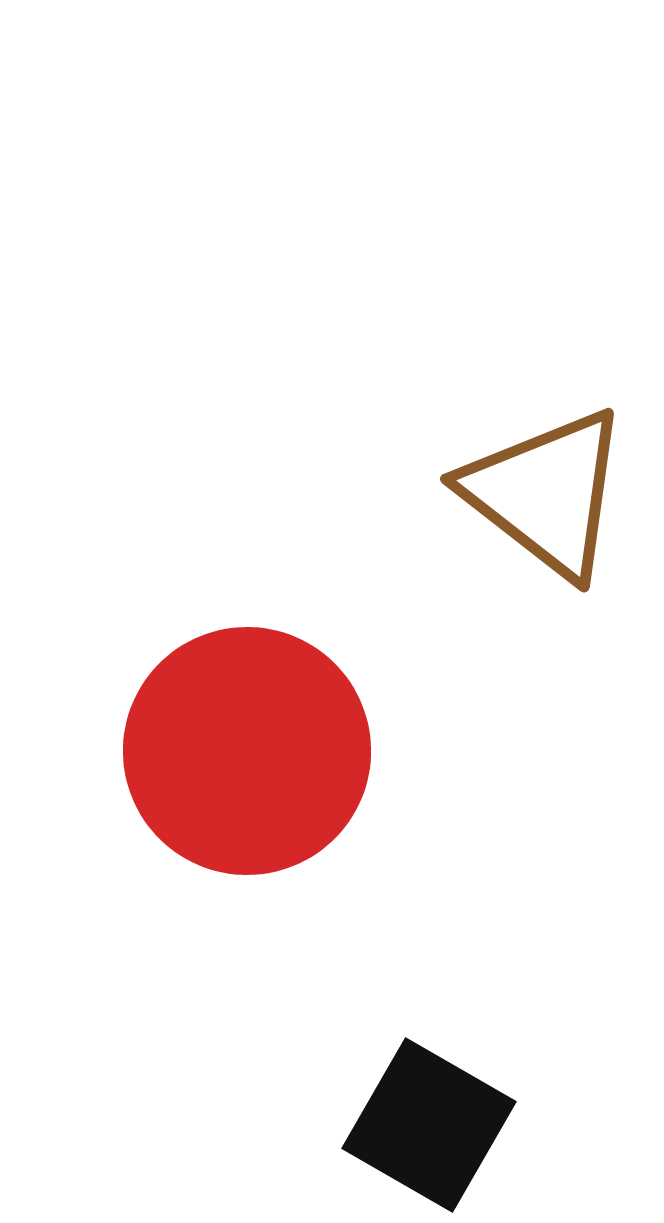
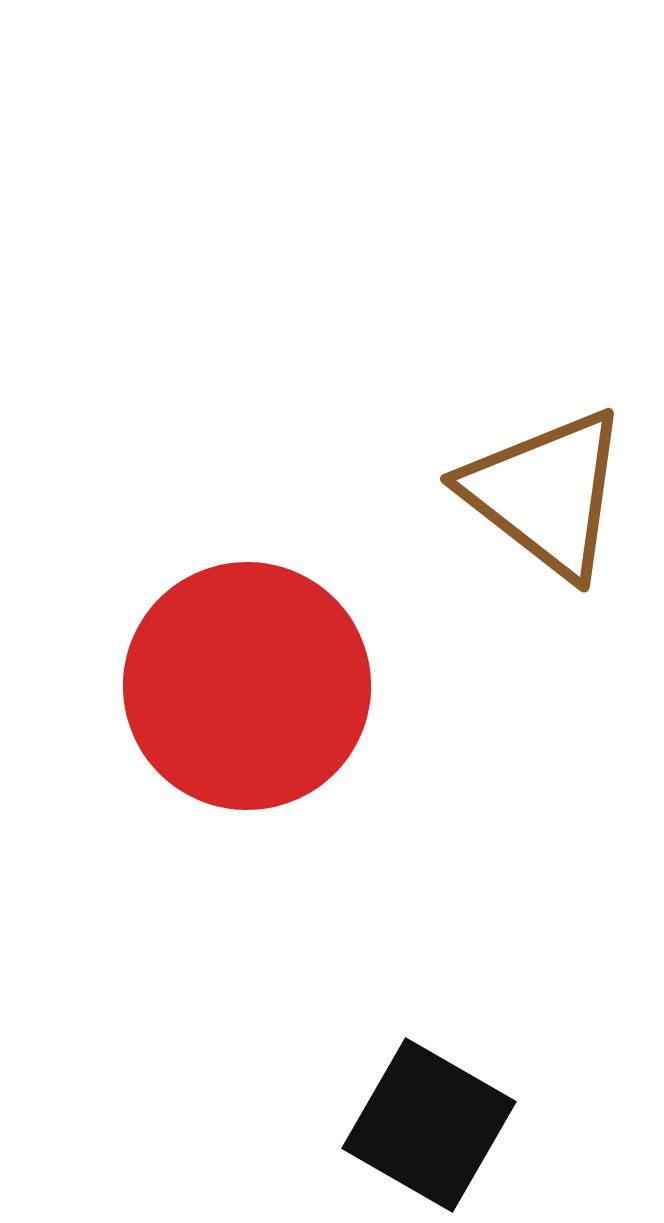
red circle: moved 65 px up
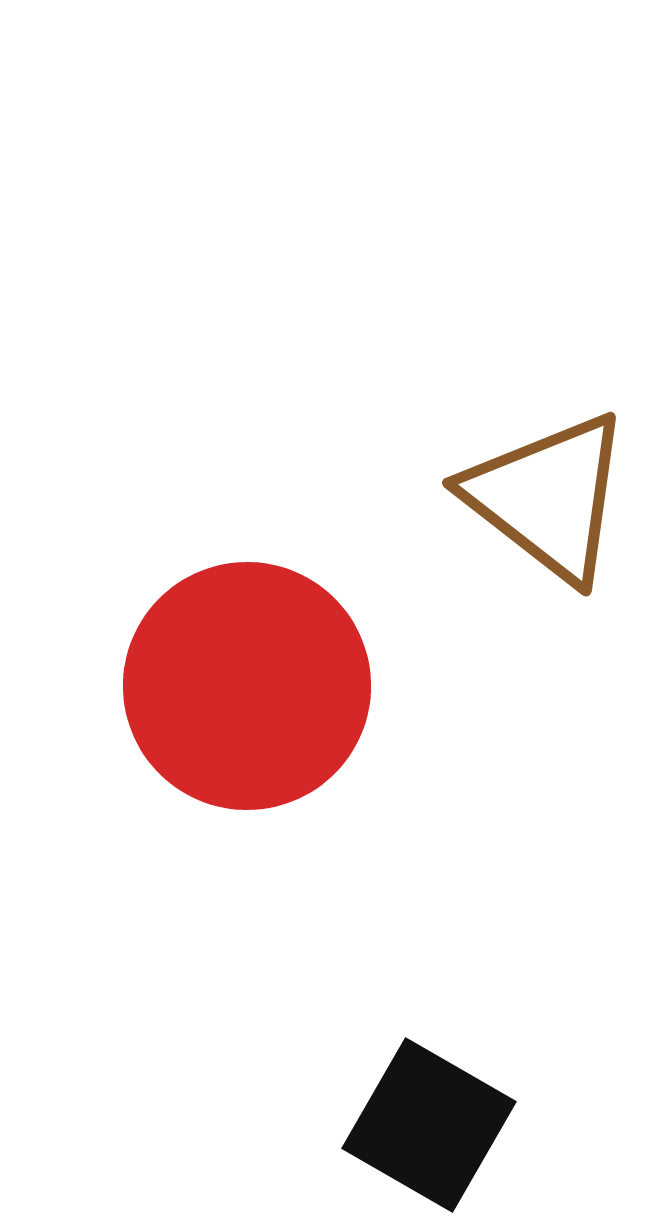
brown triangle: moved 2 px right, 4 px down
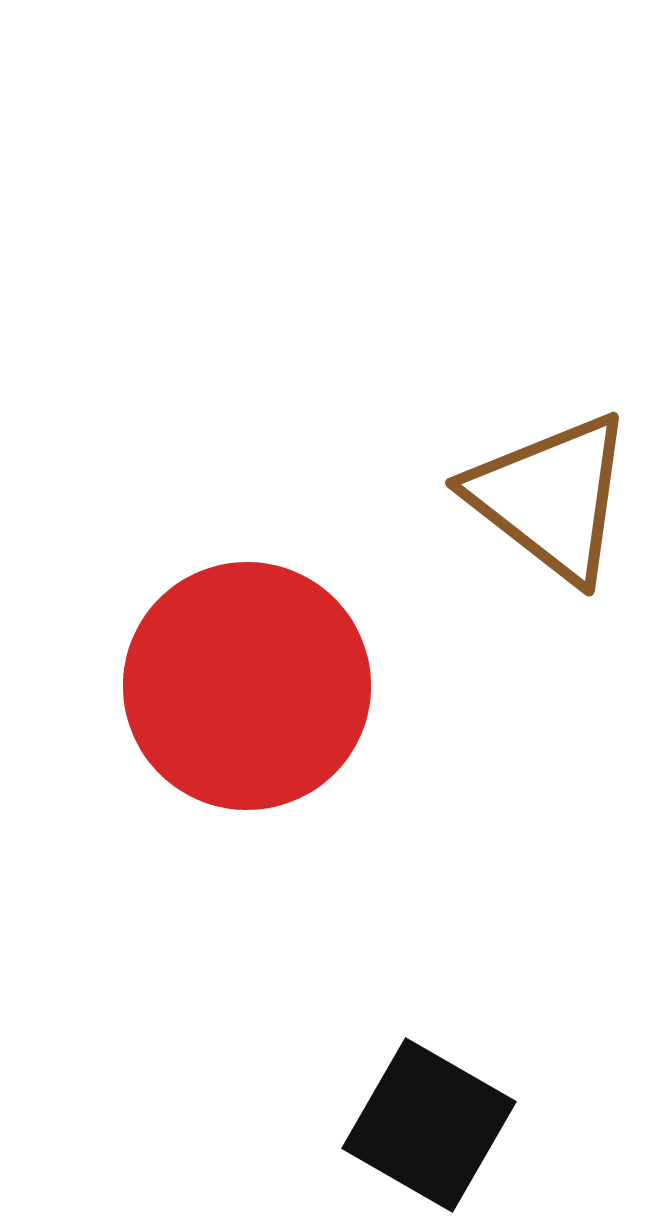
brown triangle: moved 3 px right
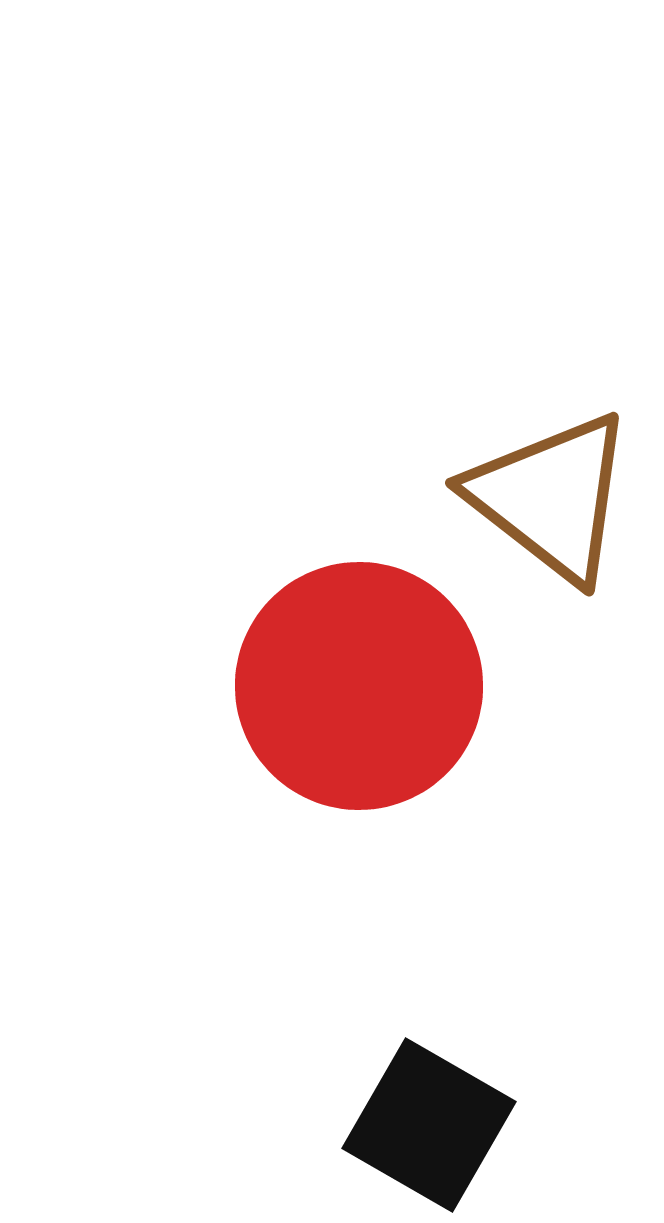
red circle: moved 112 px right
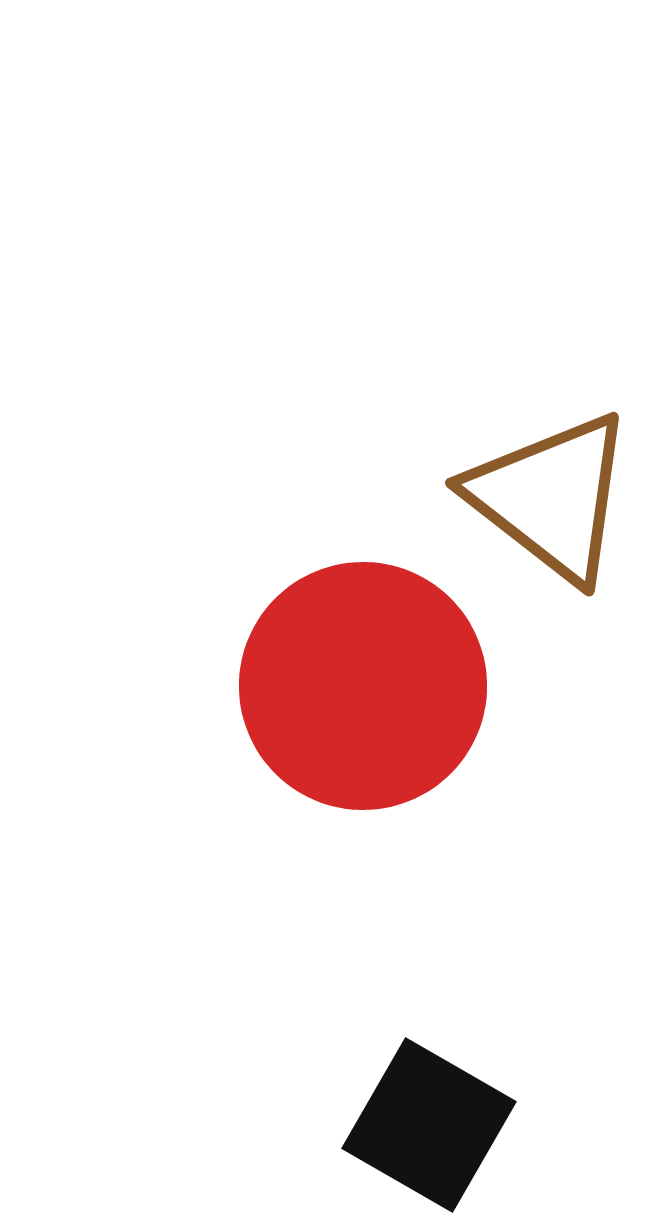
red circle: moved 4 px right
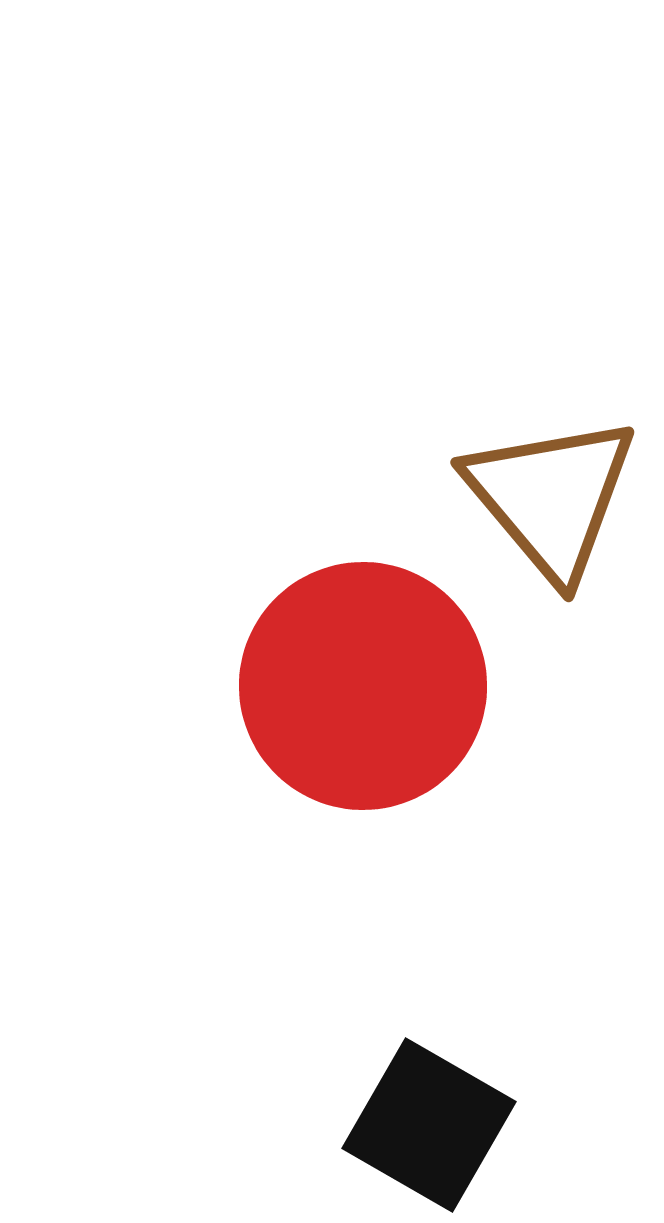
brown triangle: rotated 12 degrees clockwise
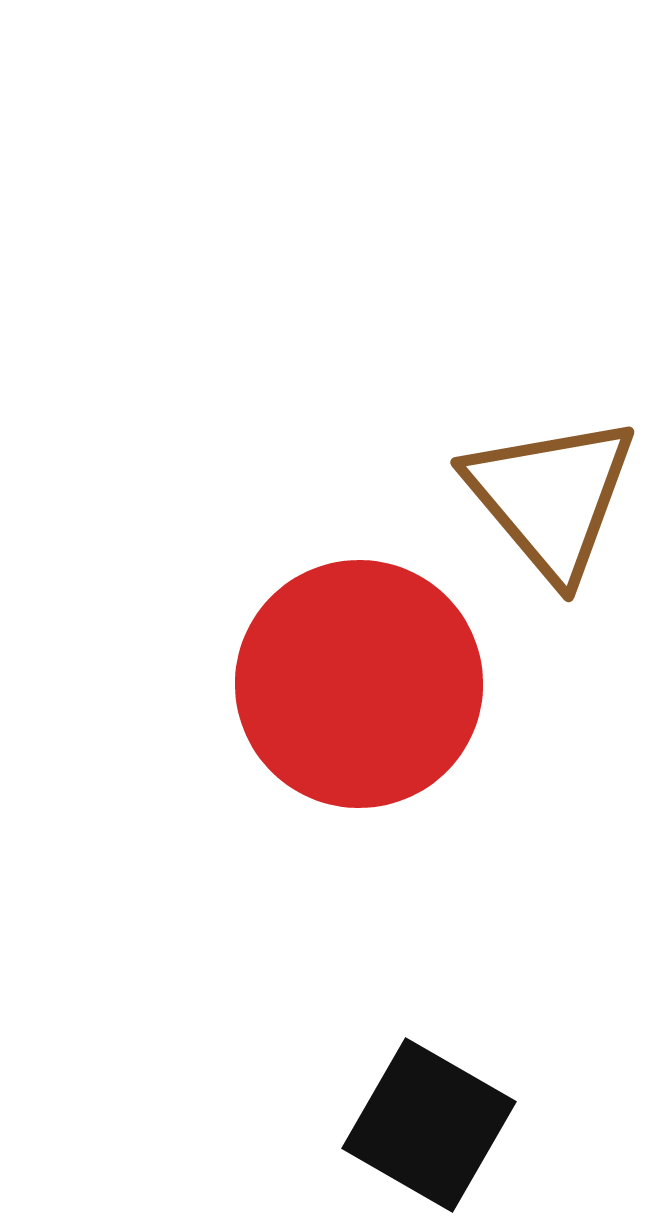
red circle: moved 4 px left, 2 px up
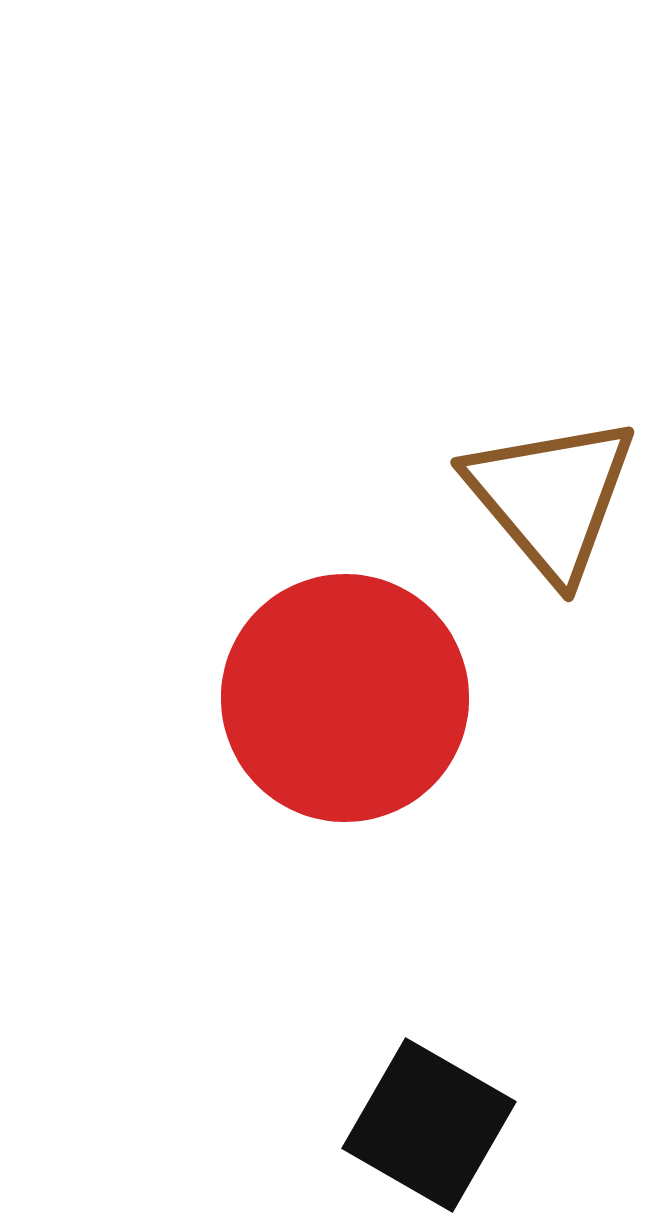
red circle: moved 14 px left, 14 px down
